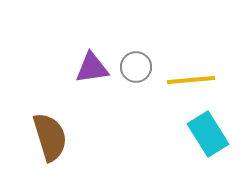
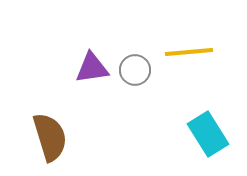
gray circle: moved 1 px left, 3 px down
yellow line: moved 2 px left, 28 px up
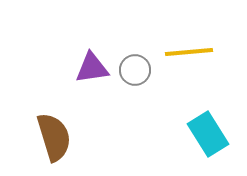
brown semicircle: moved 4 px right
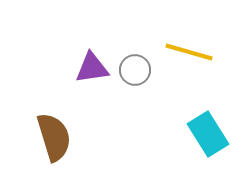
yellow line: rotated 21 degrees clockwise
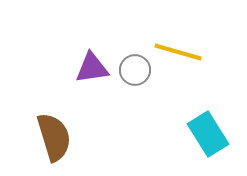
yellow line: moved 11 px left
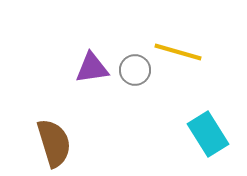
brown semicircle: moved 6 px down
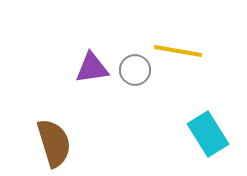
yellow line: moved 1 px up; rotated 6 degrees counterclockwise
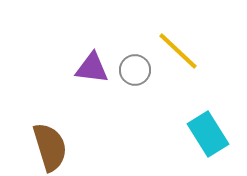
yellow line: rotated 33 degrees clockwise
purple triangle: rotated 15 degrees clockwise
brown semicircle: moved 4 px left, 4 px down
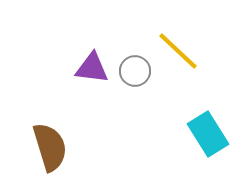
gray circle: moved 1 px down
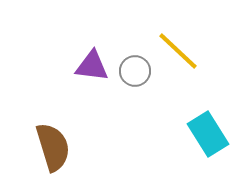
purple triangle: moved 2 px up
brown semicircle: moved 3 px right
